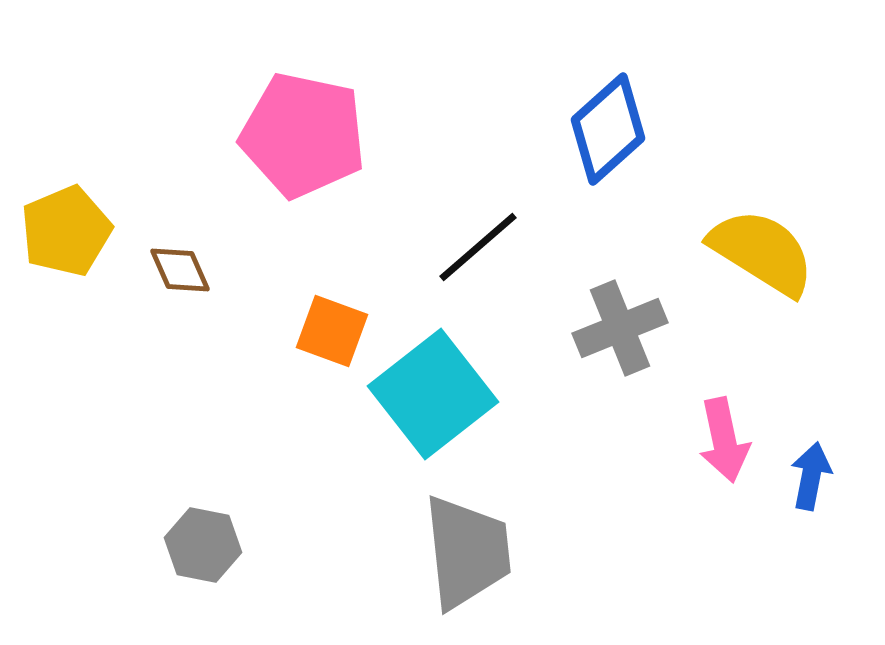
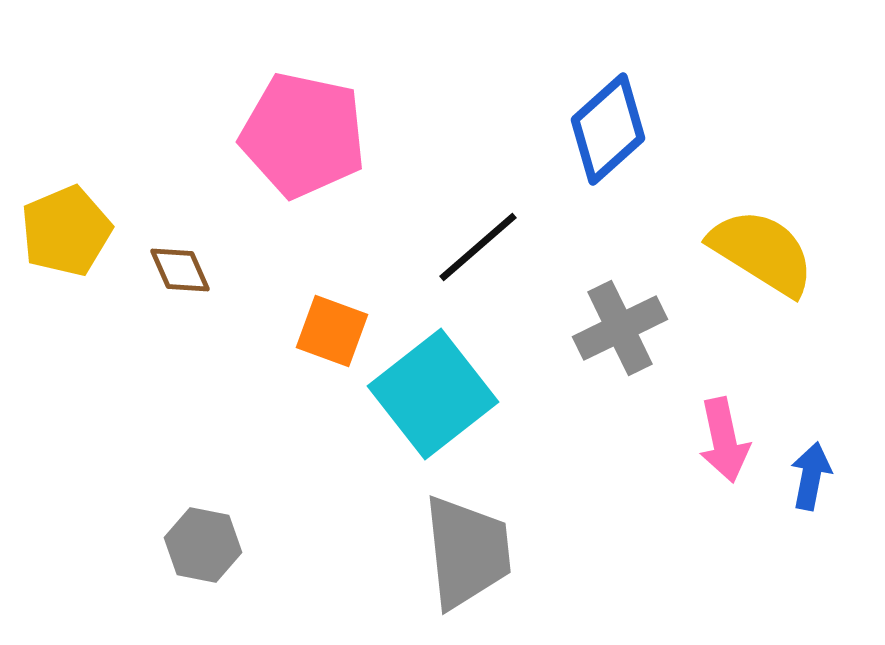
gray cross: rotated 4 degrees counterclockwise
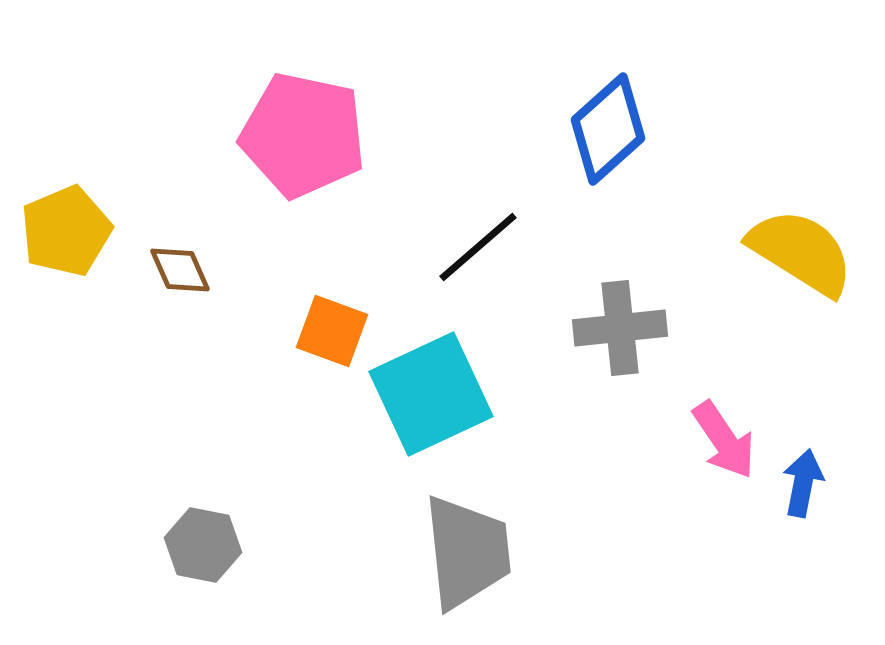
yellow semicircle: moved 39 px right
gray cross: rotated 20 degrees clockwise
cyan square: moved 2 px left; rotated 13 degrees clockwise
pink arrow: rotated 22 degrees counterclockwise
blue arrow: moved 8 px left, 7 px down
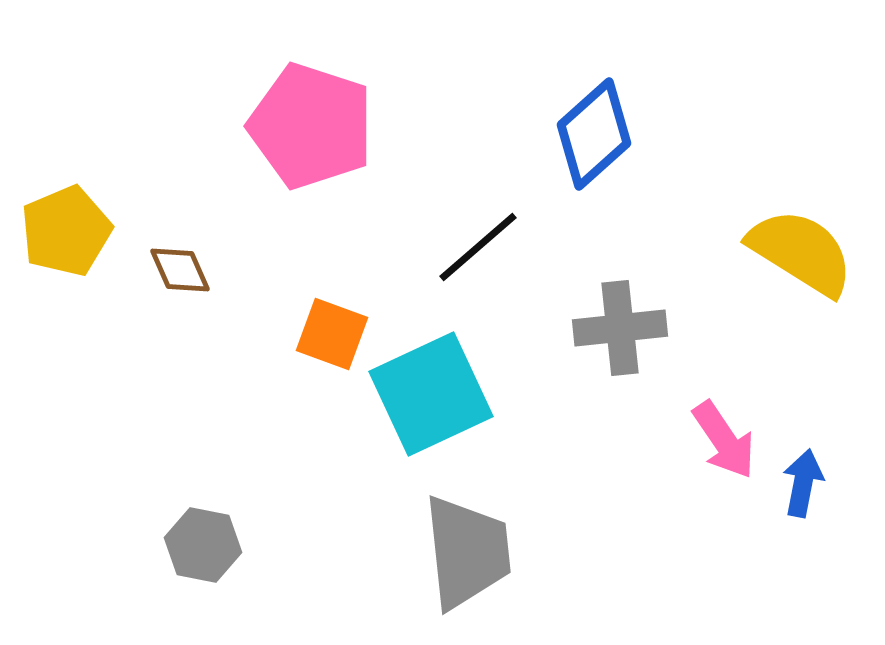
blue diamond: moved 14 px left, 5 px down
pink pentagon: moved 8 px right, 9 px up; rotated 6 degrees clockwise
orange square: moved 3 px down
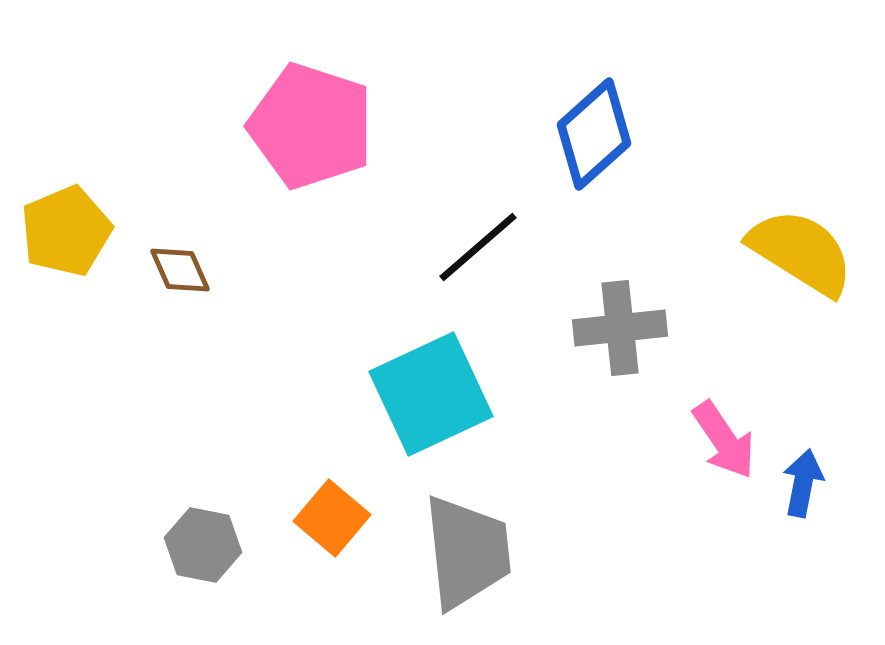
orange square: moved 184 px down; rotated 20 degrees clockwise
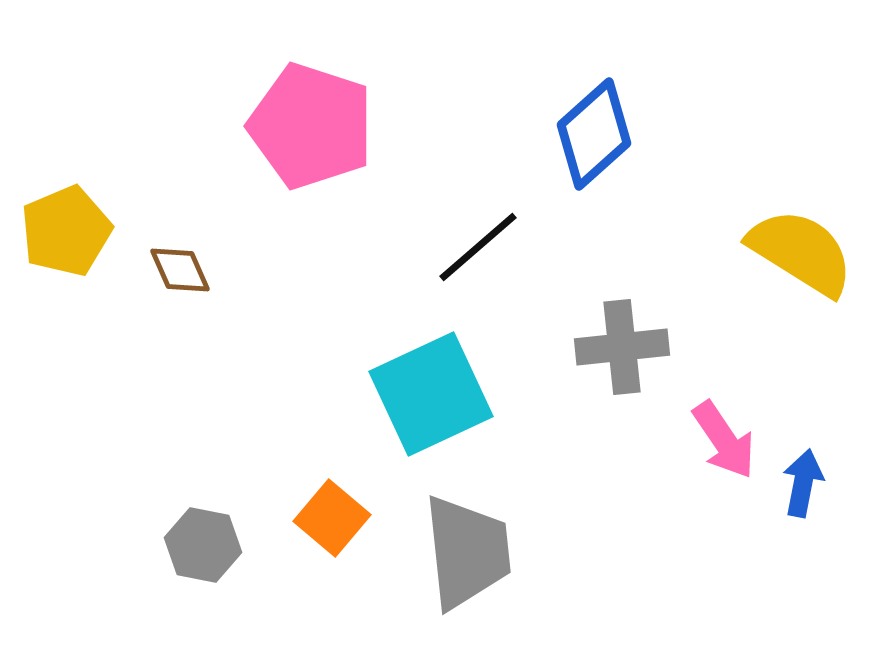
gray cross: moved 2 px right, 19 px down
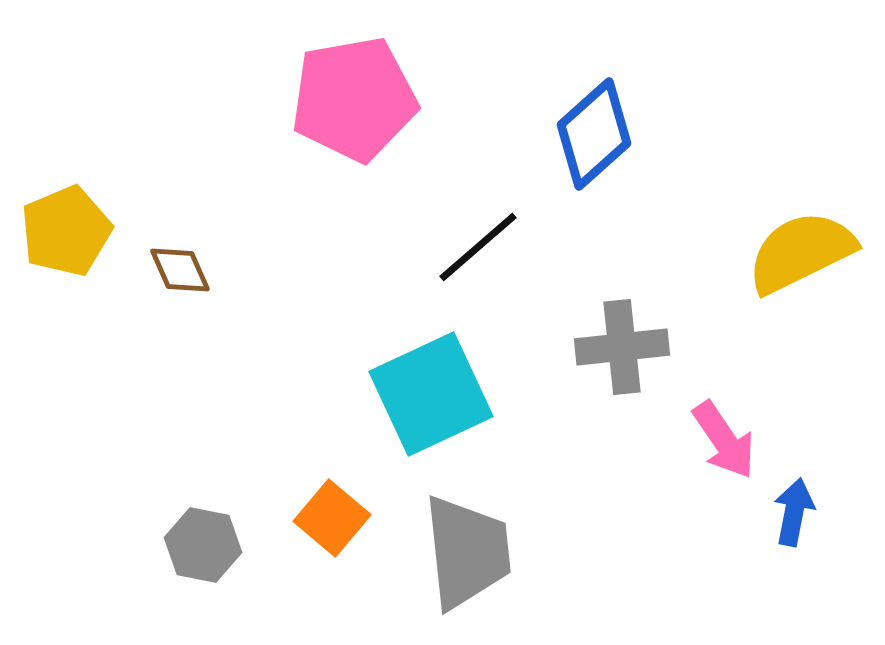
pink pentagon: moved 43 px right, 27 px up; rotated 28 degrees counterclockwise
yellow semicircle: rotated 58 degrees counterclockwise
blue arrow: moved 9 px left, 29 px down
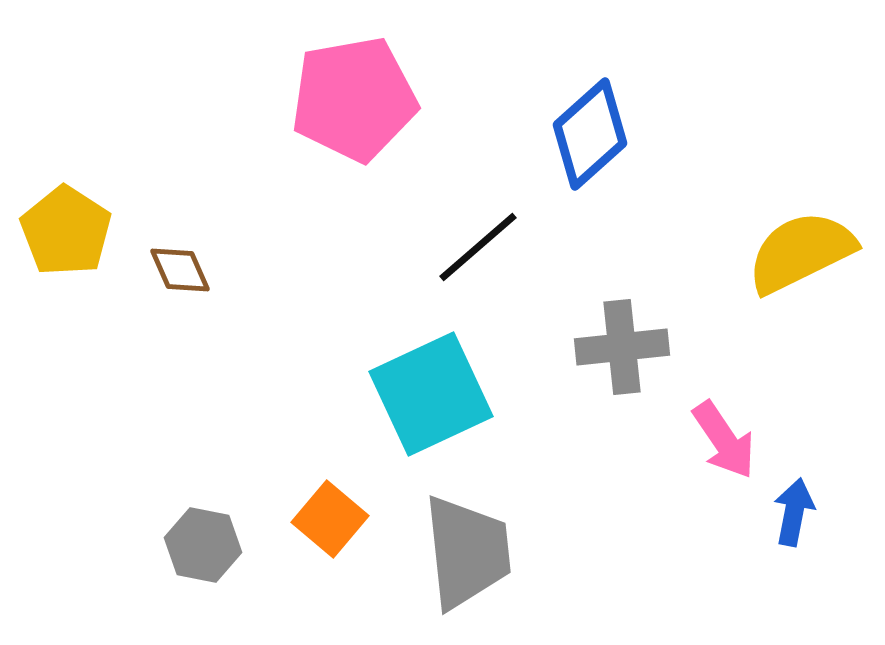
blue diamond: moved 4 px left
yellow pentagon: rotated 16 degrees counterclockwise
orange square: moved 2 px left, 1 px down
